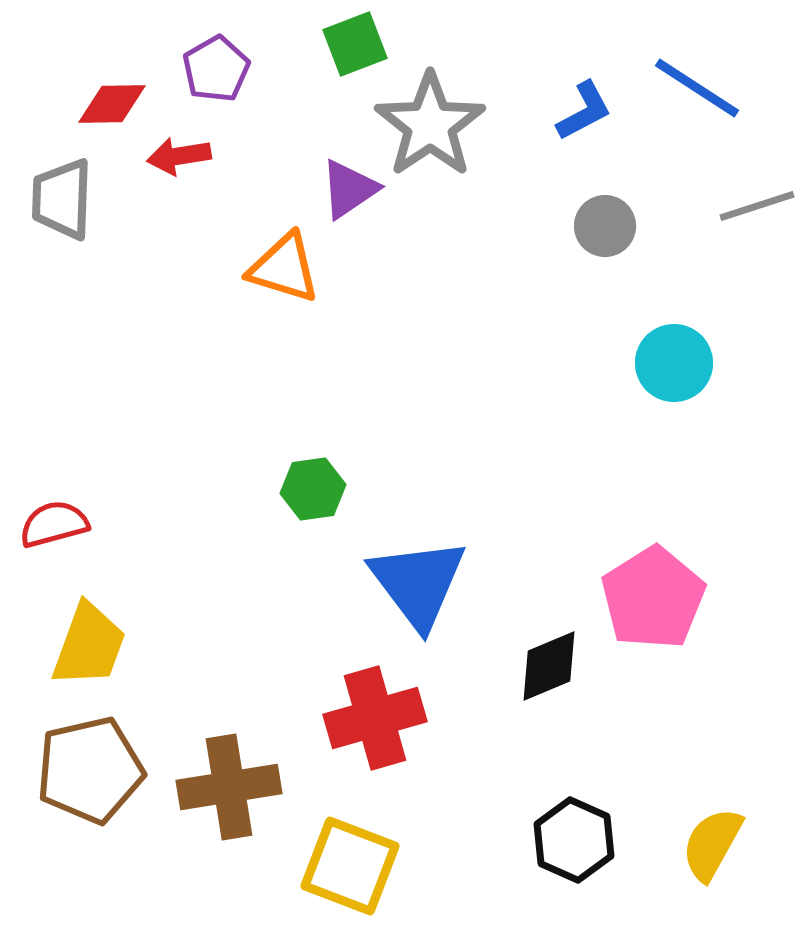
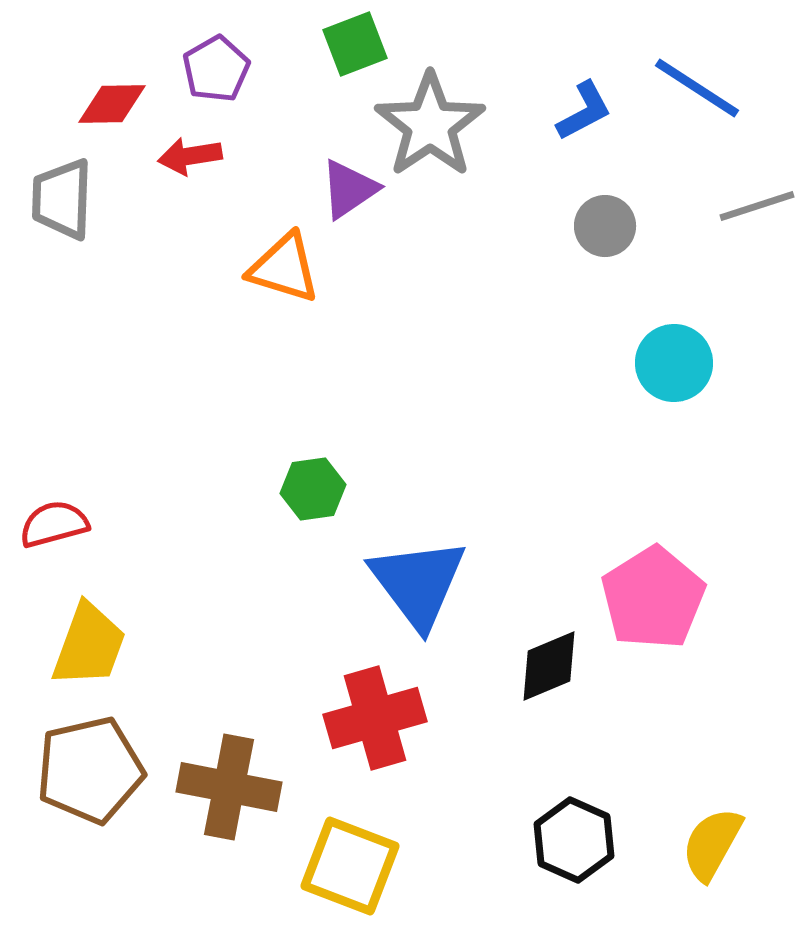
red arrow: moved 11 px right
brown cross: rotated 20 degrees clockwise
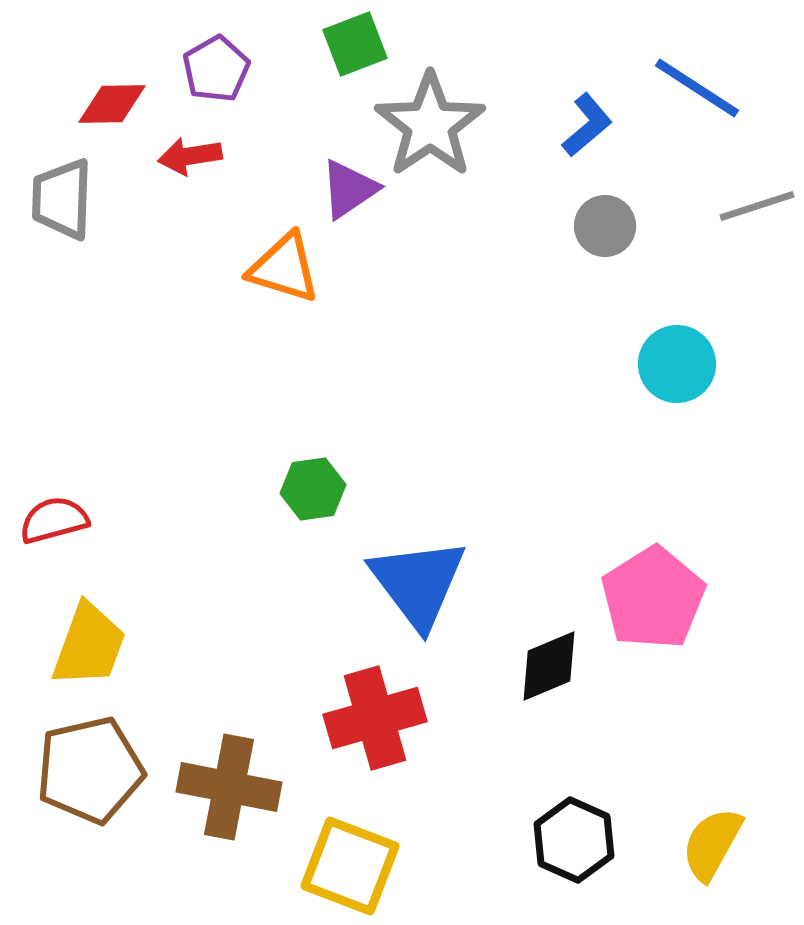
blue L-shape: moved 3 px right, 14 px down; rotated 12 degrees counterclockwise
cyan circle: moved 3 px right, 1 px down
red semicircle: moved 4 px up
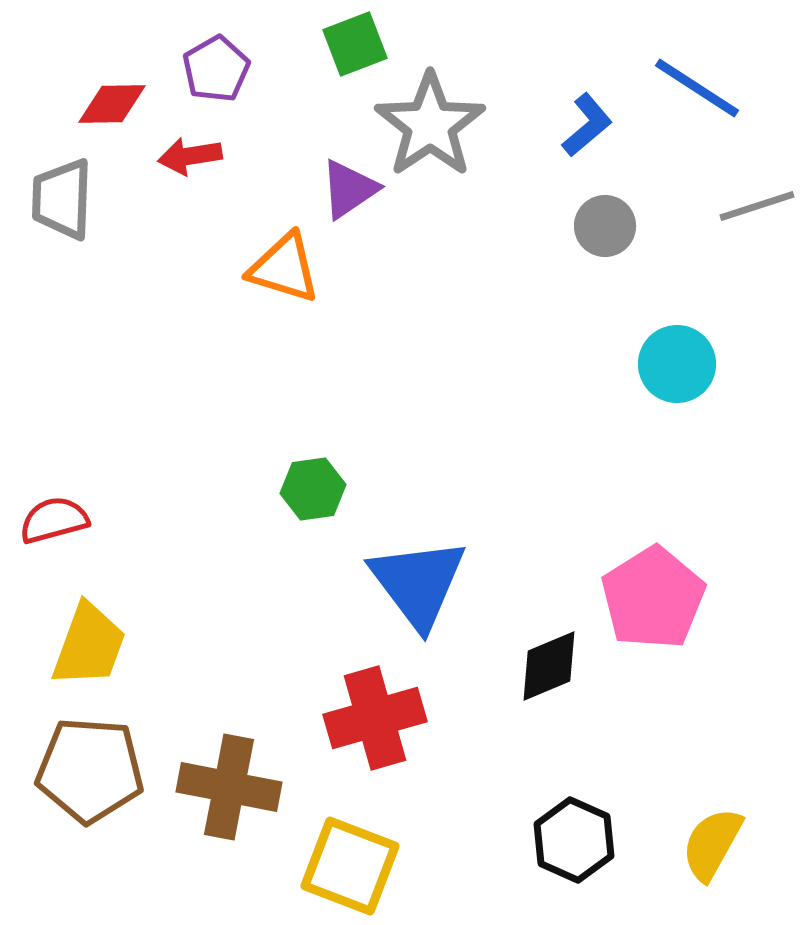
brown pentagon: rotated 17 degrees clockwise
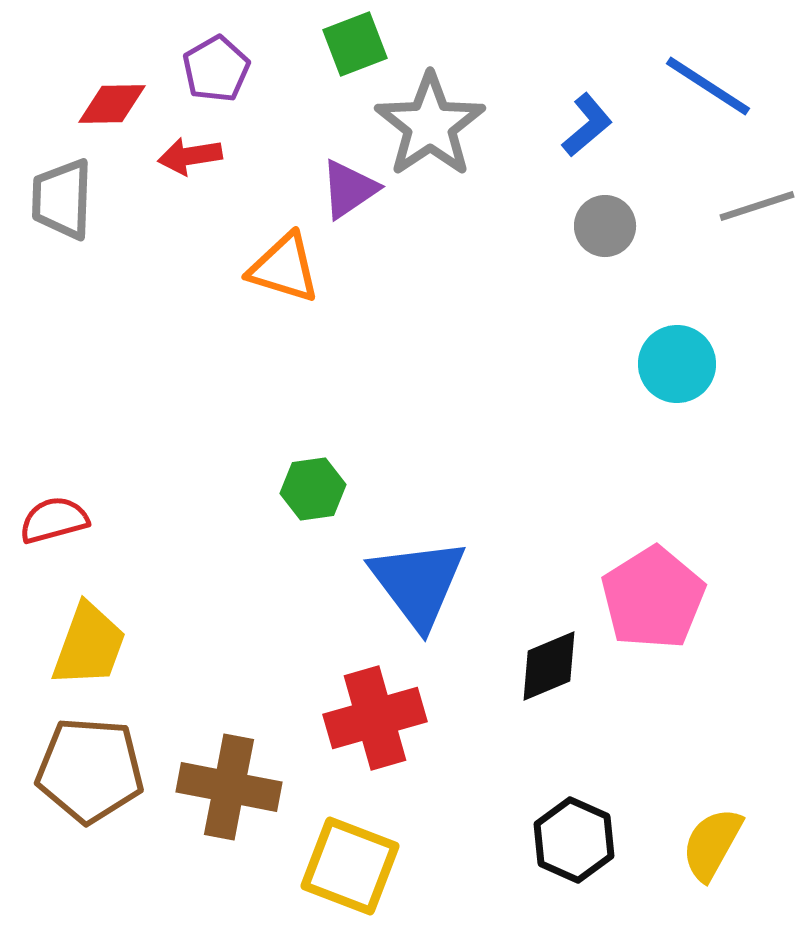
blue line: moved 11 px right, 2 px up
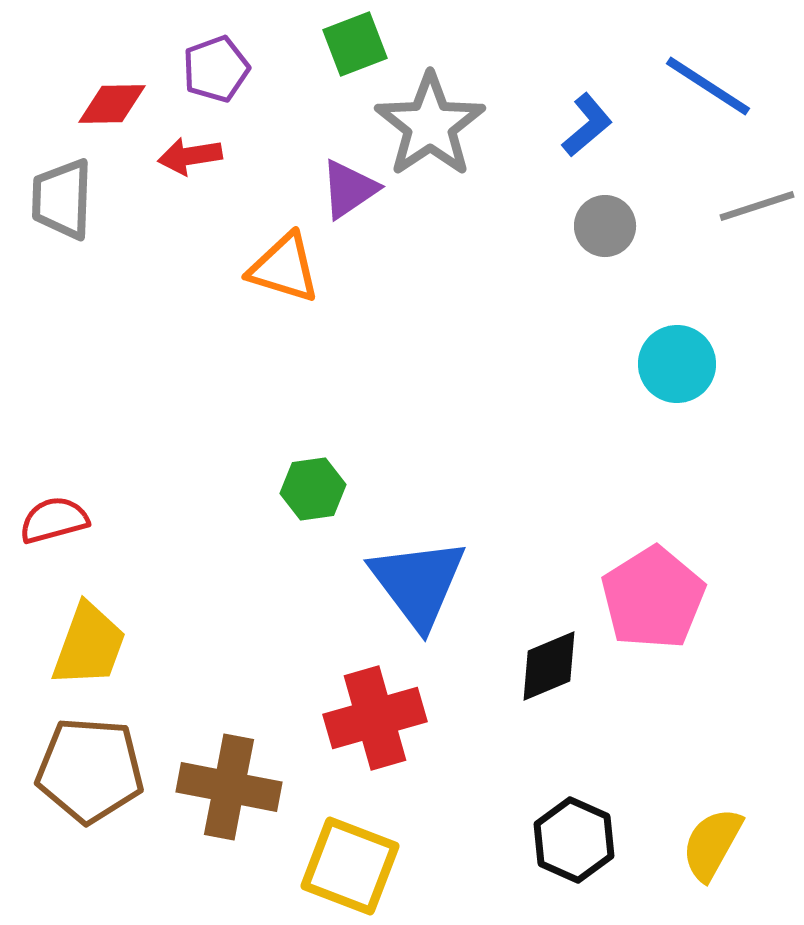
purple pentagon: rotated 10 degrees clockwise
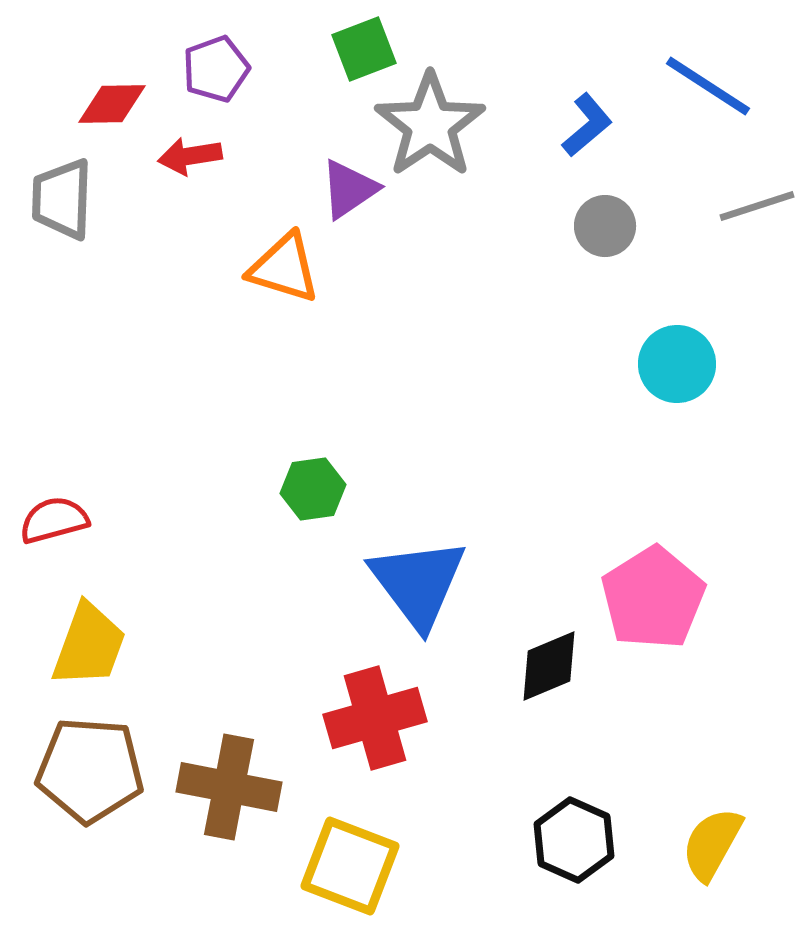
green square: moved 9 px right, 5 px down
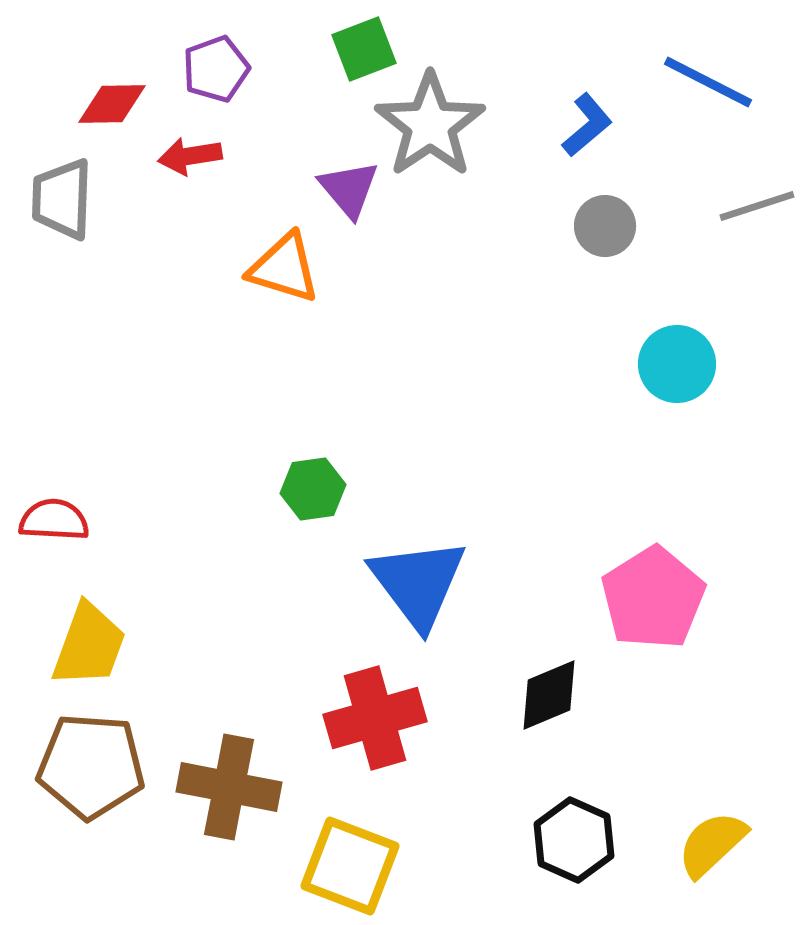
blue line: moved 4 px up; rotated 6 degrees counterclockwise
purple triangle: rotated 36 degrees counterclockwise
red semicircle: rotated 18 degrees clockwise
black diamond: moved 29 px down
brown pentagon: moved 1 px right, 4 px up
yellow semicircle: rotated 18 degrees clockwise
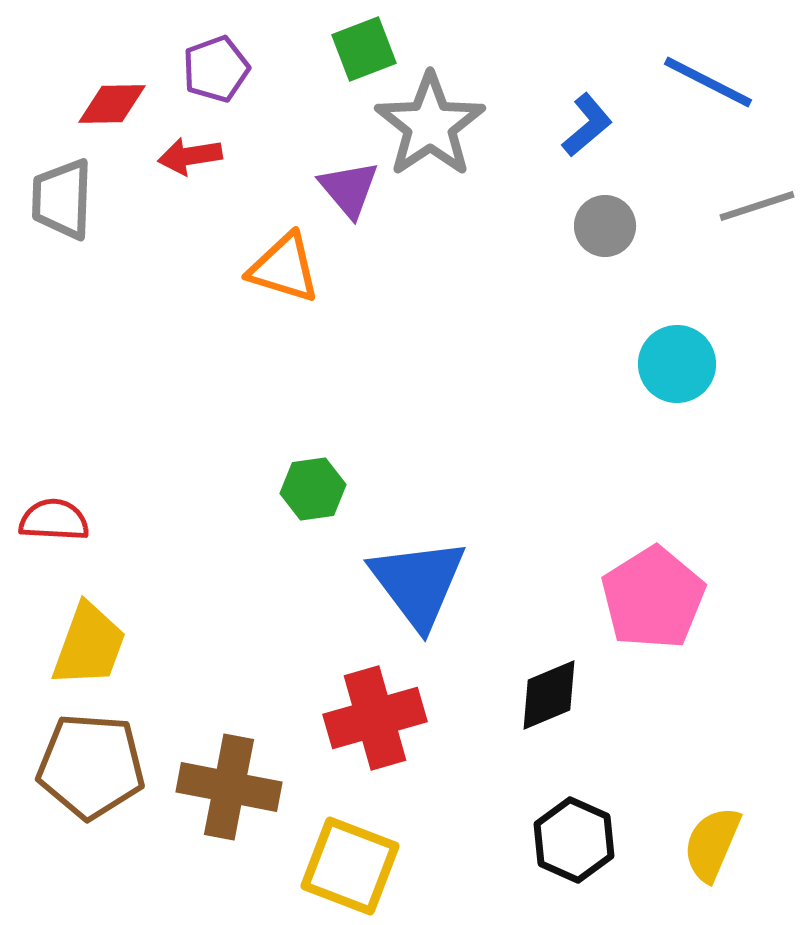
yellow semicircle: rotated 24 degrees counterclockwise
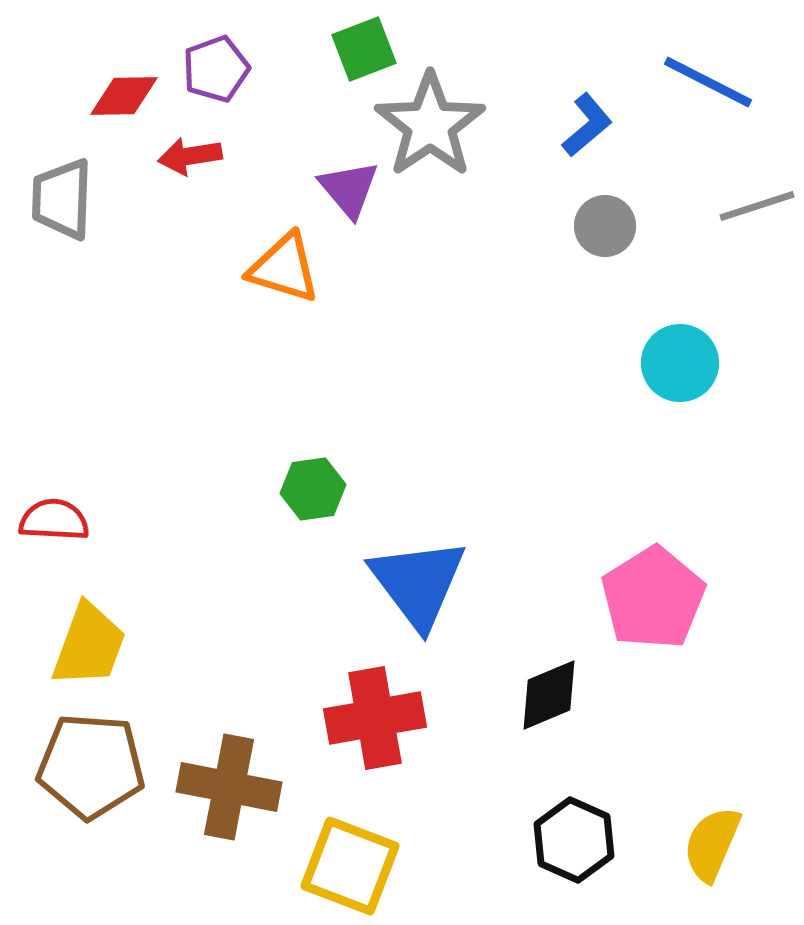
red diamond: moved 12 px right, 8 px up
cyan circle: moved 3 px right, 1 px up
red cross: rotated 6 degrees clockwise
